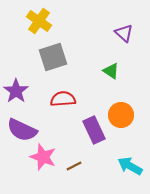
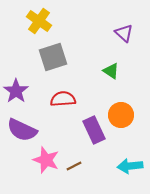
pink star: moved 3 px right, 3 px down
cyan arrow: rotated 35 degrees counterclockwise
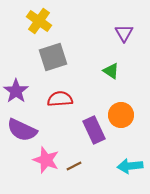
purple triangle: rotated 18 degrees clockwise
red semicircle: moved 3 px left
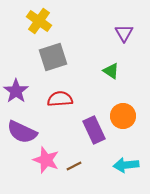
orange circle: moved 2 px right, 1 px down
purple semicircle: moved 2 px down
cyan arrow: moved 4 px left, 1 px up
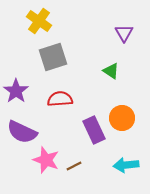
orange circle: moved 1 px left, 2 px down
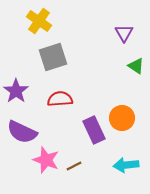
green triangle: moved 25 px right, 5 px up
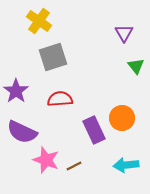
green triangle: rotated 18 degrees clockwise
